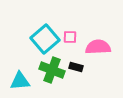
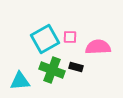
cyan square: rotated 12 degrees clockwise
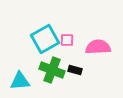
pink square: moved 3 px left, 3 px down
black rectangle: moved 1 px left, 3 px down
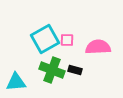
cyan triangle: moved 4 px left, 1 px down
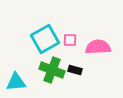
pink square: moved 3 px right
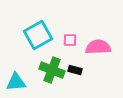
cyan square: moved 7 px left, 4 px up
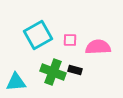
green cross: moved 1 px right, 2 px down
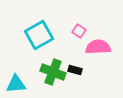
cyan square: moved 1 px right
pink square: moved 9 px right, 9 px up; rotated 32 degrees clockwise
cyan triangle: moved 2 px down
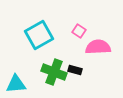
green cross: moved 1 px right
